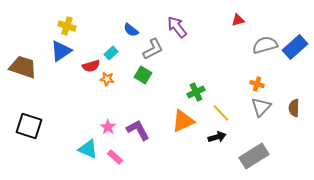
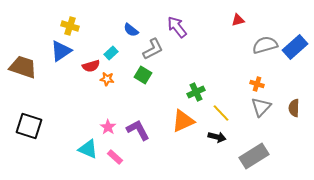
yellow cross: moved 3 px right
black arrow: rotated 30 degrees clockwise
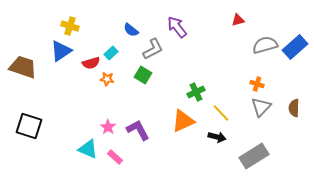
red semicircle: moved 3 px up
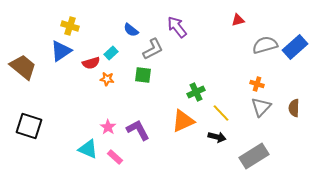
brown trapezoid: rotated 20 degrees clockwise
green square: rotated 24 degrees counterclockwise
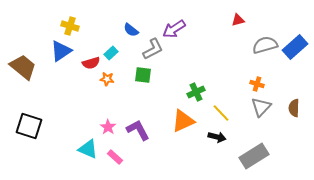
purple arrow: moved 3 px left, 2 px down; rotated 85 degrees counterclockwise
